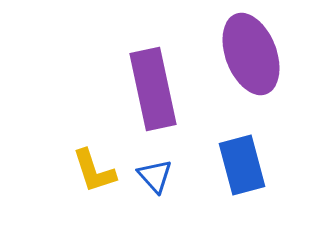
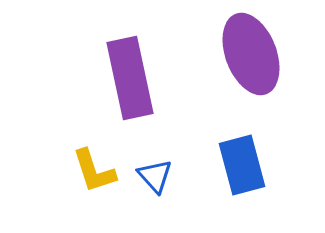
purple rectangle: moved 23 px left, 11 px up
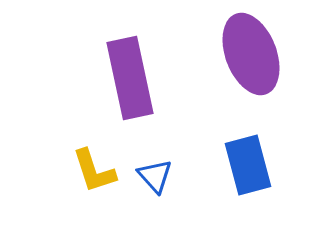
blue rectangle: moved 6 px right
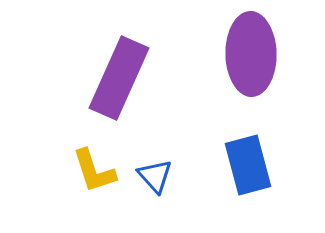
purple ellipse: rotated 20 degrees clockwise
purple rectangle: moved 11 px left; rotated 36 degrees clockwise
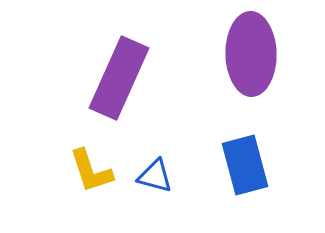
blue rectangle: moved 3 px left
yellow L-shape: moved 3 px left
blue triangle: rotated 33 degrees counterclockwise
